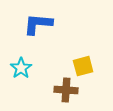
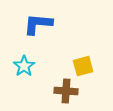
cyan star: moved 3 px right, 2 px up
brown cross: moved 1 px down
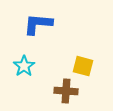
yellow square: rotated 30 degrees clockwise
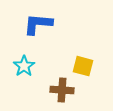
brown cross: moved 4 px left, 1 px up
